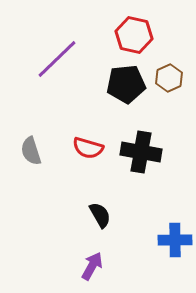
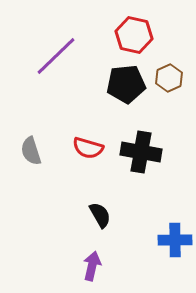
purple line: moved 1 px left, 3 px up
purple arrow: rotated 16 degrees counterclockwise
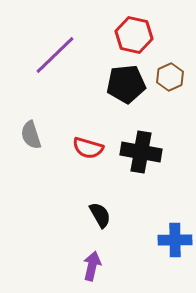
purple line: moved 1 px left, 1 px up
brown hexagon: moved 1 px right, 1 px up
gray semicircle: moved 16 px up
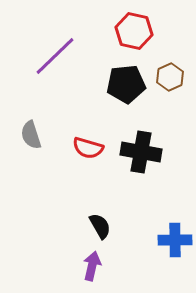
red hexagon: moved 4 px up
purple line: moved 1 px down
black semicircle: moved 11 px down
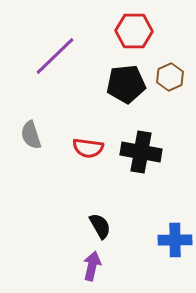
red hexagon: rotated 12 degrees counterclockwise
red semicircle: rotated 8 degrees counterclockwise
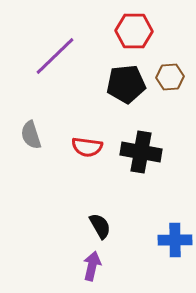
brown hexagon: rotated 20 degrees clockwise
red semicircle: moved 1 px left, 1 px up
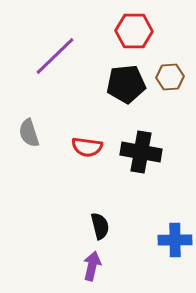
gray semicircle: moved 2 px left, 2 px up
black semicircle: rotated 16 degrees clockwise
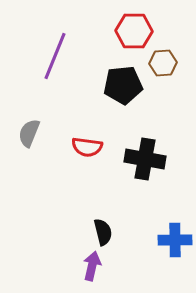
purple line: rotated 24 degrees counterclockwise
brown hexagon: moved 7 px left, 14 px up
black pentagon: moved 3 px left, 1 px down
gray semicircle: rotated 40 degrees clockwise
black cross: moved 4 px right, 7 px down
black semicircle: moved 3 px right, 6 px down
